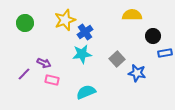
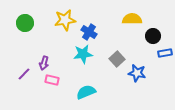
yellow semicircle: moved 4 px down
yellow star: rotated 10 degrees clockwise
blue cross: moved 4 px right; rotated 21 degrees counterclockwise
cyan star: moved 1 px right
purple arrow: rotated 80 degrees clockwise
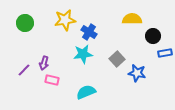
purple line: moved 4 px up
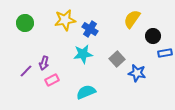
yellow semicircle: rotated 54 degrees counterclockwise
blue cross: moved 1 px right, 3 px up
purple line: moved 2 px right, 1 px down
pink rectangle: rotated 40 degrees counterclockwise
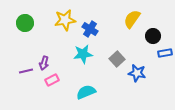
purple line: rotated 32 degrees clockwise
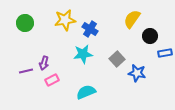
black circle: moved 3 px left
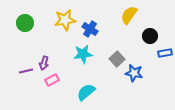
yellow semicircle: moved 3 px left, 4 px up
blue star: moved 3 px left
cyan semicircle: rotated 18 degrees counterclockwise
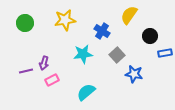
blue cross: moved 12 px right, 2 px down
gray square: moved 4 px up
blue star: moved 1 px down
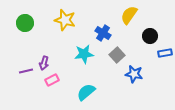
yellow star: rotated 25 degrees clockwise
blue cross: moved 1 px right, 2 px down
cyan star: moved 1 px right
